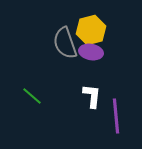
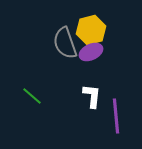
purple ellipse: rotated 35 degrees counterclockwise
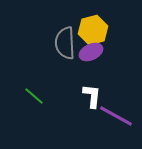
yellow hexagon: moved 2 px right
gray semicircle: rotated 16 degrees clockwise
green line: moved 2 px right
purple line: rotated 56 degrees counterclockwise
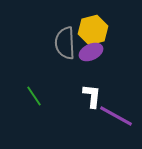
green line: rotated 15 degrees clockwise
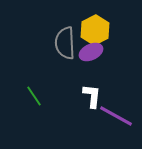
yellow hexagon: moved 2 px right; rotated 12 degrees counterclockwise
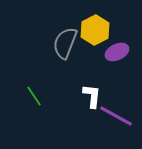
gray semicircle: rotated 24 degrees clockwise
purple ellipse: moved 26 px right
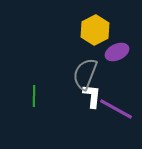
gray semicircle: moved 20 px right, 31 px down
green line: rotated 35 degrees clockwise
purple line: moved 7 px up
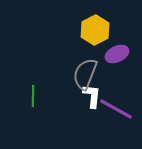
purple ellipse: moved 2 px down
green line: moved 1 px left
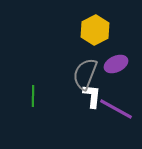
purple ellipse: moved 1 px left, 10 px down
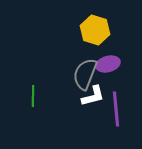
yellow hexagon: rotated 16 degrees counterclockwise
purple ellipse: moved 8 px left; rotated 10 degrees clockwise
white L-shape: moved 1 px right; rotated 70 degrees clockwise
purple line: rotated 56 degrees clockwise
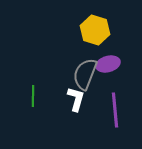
white L-shape: moved 17 px left, 3 px down; rotated 60 degrees counterclockwise
purple line: moved 1 px left, 1 px down
